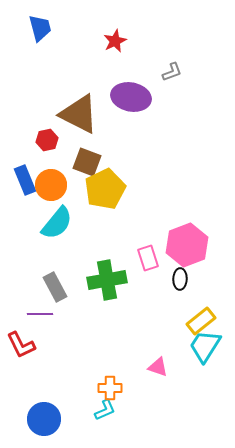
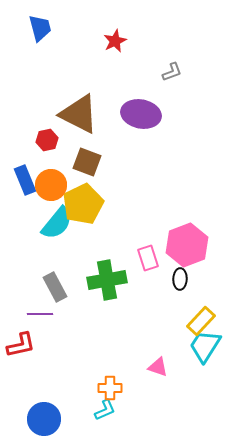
purple ellipse: moved 10 px right, 17 px down
yellow pentagon: moved 22 px left, 15 px down
yellow rectangle: rotated 8 degrees counterclockwise
red L-shape: rotated 76 degrees counterclockwise
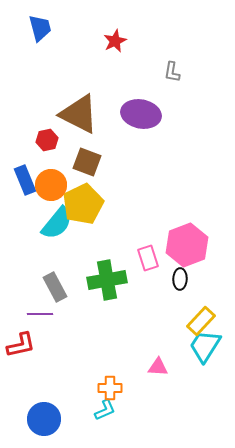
gray L-shape: rotated 120 degrees clockwise
pink triangle: rotated 15 degrees counterclockwise
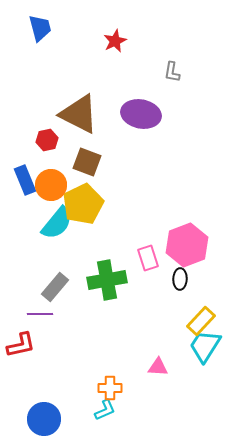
gray rectangle: rotated 68 degrees clockwise
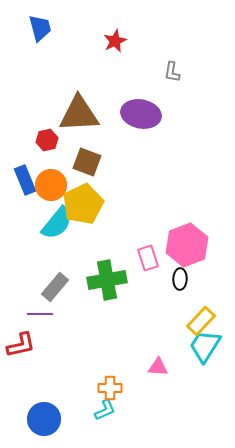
brown triangle: rotated 30 degrees counterclockwise
